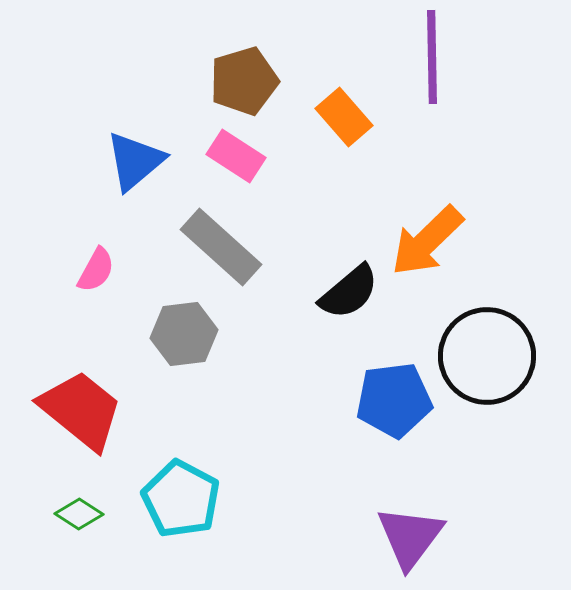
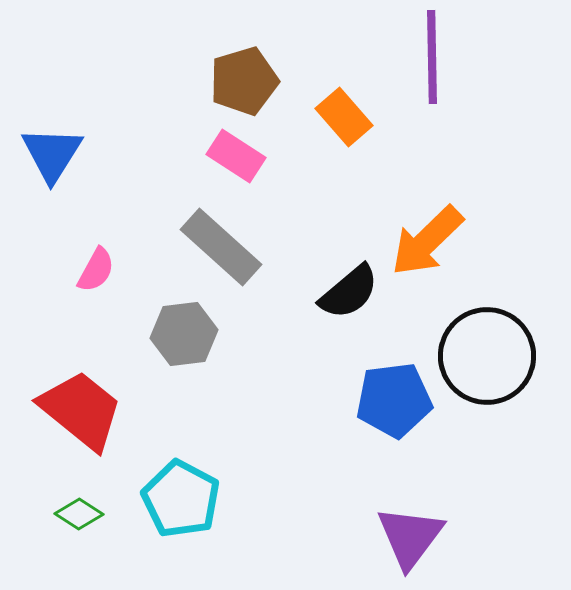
blue triangle: moved 83 px left, 7 px up; rotated 18 degrees counterclockwise
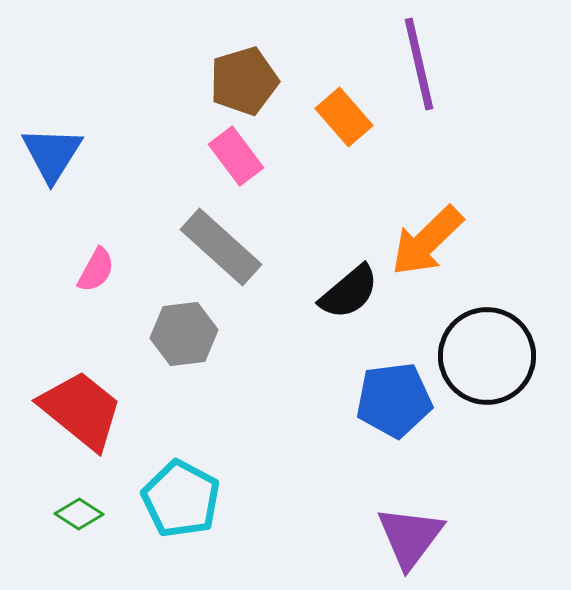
purple line: moved 13 px left, 7 px down; rotated 12 degrees counterclockwise
pink rectangle: rotated 20 degrees clockwise
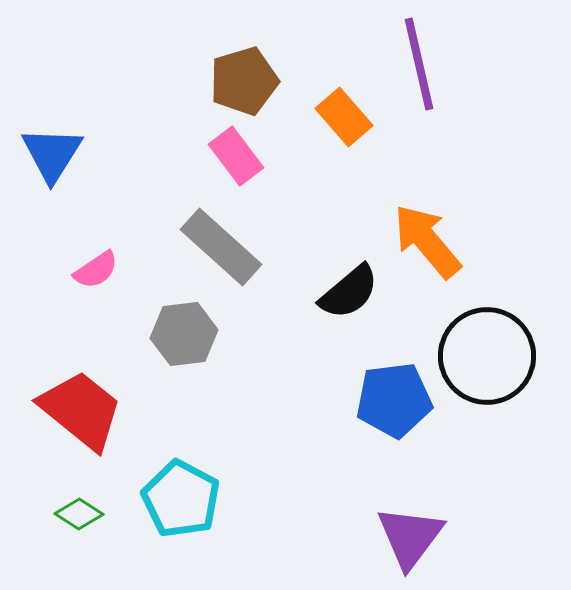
orange arrow: rotated 94 degrees clockwise
pink semicircle: rotated 27 degrees clockwise
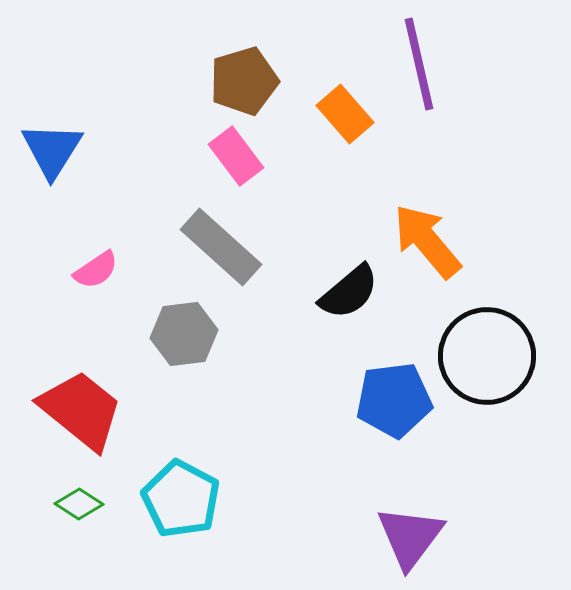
orange rectangle: moved 1 px right, 3 px up
blue triangle: moved 4 px up
green diamond: moved 10 px up
